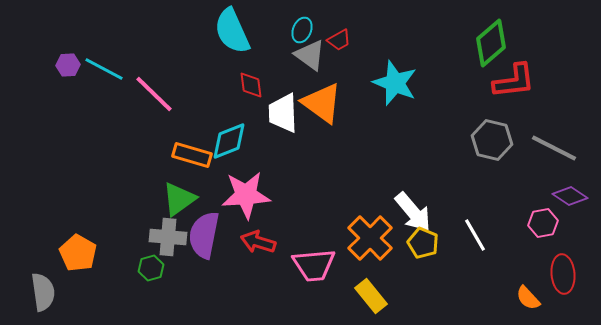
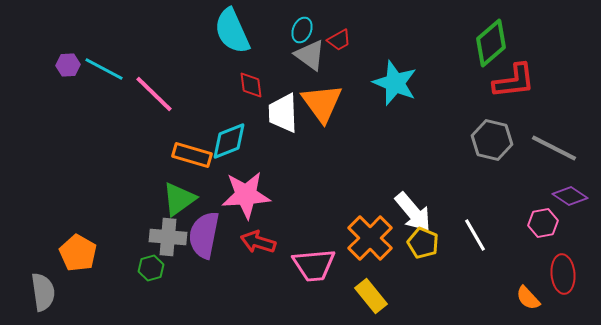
orange triangle: rotated 18 degrees clockwise
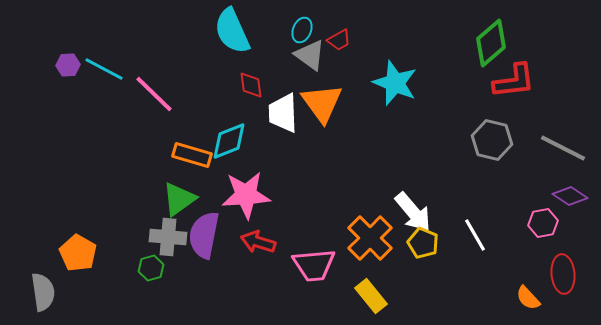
gray line: moved 9 px right
